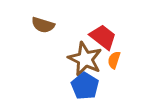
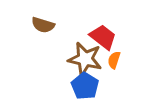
brown star: rotated 12 degrees counterclockwise
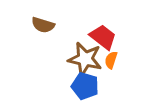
orange semicircle: moved 3 px left
blue pentagon: rotated 16 degrees counterclockwise
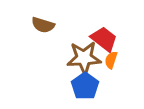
red trapezoid: moved 1 px right, 2 px down
brown star: moved 1 px left, 1 px up; rotated 16 degrees counterclockwise
blue pentagon: rotated 20 degrees clockwise
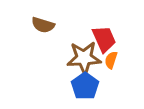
red trapezoid: rotated 28 degrees clockwise
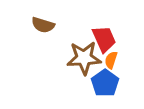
blue pentagon: moved 20 px right, 3 px up
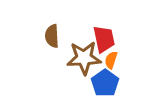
brown semicircle: moved 9 px right, 11 px down; rotated 70 degrees clockwise
red trapezoid: rotated 12 degrees clockwise
